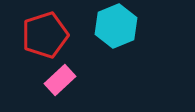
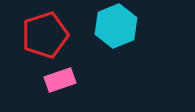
pink rectangle: rotated 24 degrees clockwise
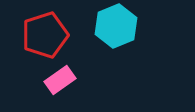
pink rectangle: rotated 16 degrees counterclockwise
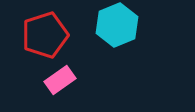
cyan hexagon: moved 1 px right, 1 px up
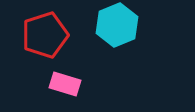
pink rectangle: moved 5 px right, 4 px down; rotated 52 degrees clockwise
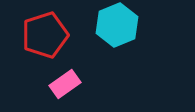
pink rectangle: rotated 52 degrees counterclockwise
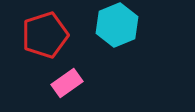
pink rectangle: moved 2 px right, 1 px up
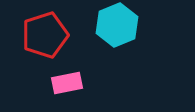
pink rectangle: rotated 24 degrees clockwise
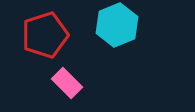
pink rectangle: rotated 56 degrees clockwise
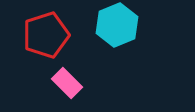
red pentagon: moved 1 px right
